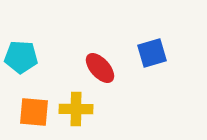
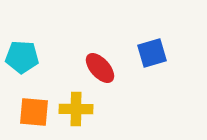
cyan pentagon: moved 1 px right
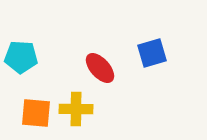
cyan pentagon: moved 1 px left
orange square: moved 2 px right, 1 px down
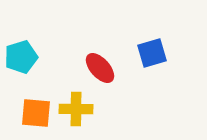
cyan pentagon: rotated 20 degrees counterclockwise
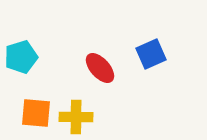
blue square: moved 1 px left, 1 px down; rotated 8 degrees counterclockwise
yellow cross: moved 8 px down
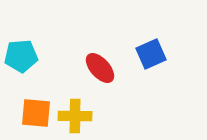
cyan pentagon: moved 1 px up; rotated 12 degrees clockwise
yellow cross: moved 1 px left, 1 px up
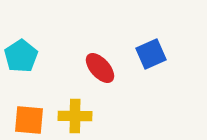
cyan pentagon: rotated 28 degrees counterclockwise
orange square: moved 7 px left, 7 px down
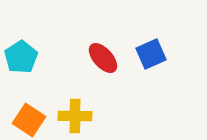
cyan pentagon: moved 1 px down
red ellipse: moved 3 px right, 10 px up
orange square: rotated 28 degrees clockwise
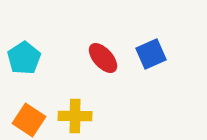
cyan pentagon: moved 3 px right, 1 px down
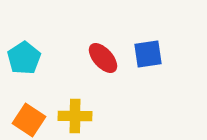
blue square: moved 3 px left; rotated 16 degrees clockwise
